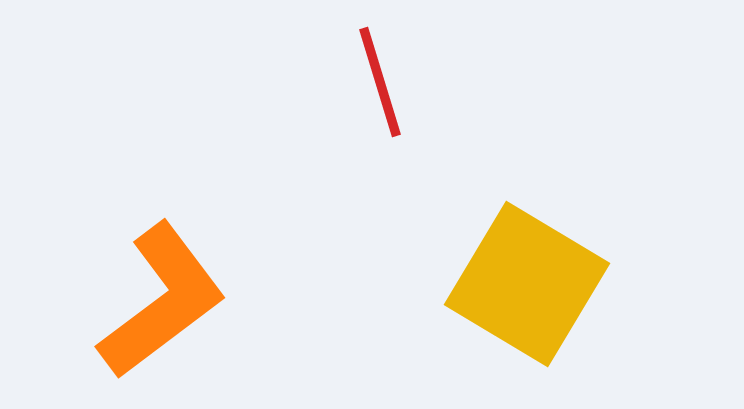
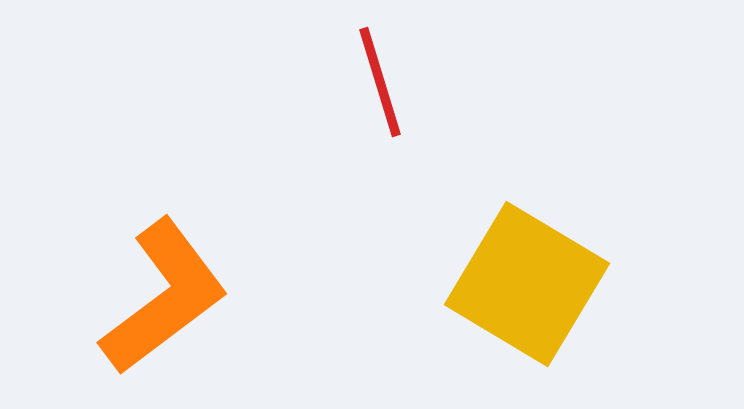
orange L-shape: moved 2 px right, 4 px up
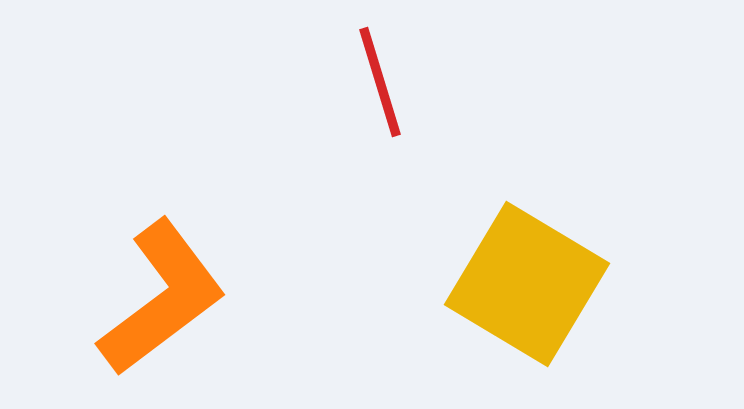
orange L-shape: moved 2 px left, 1 px down
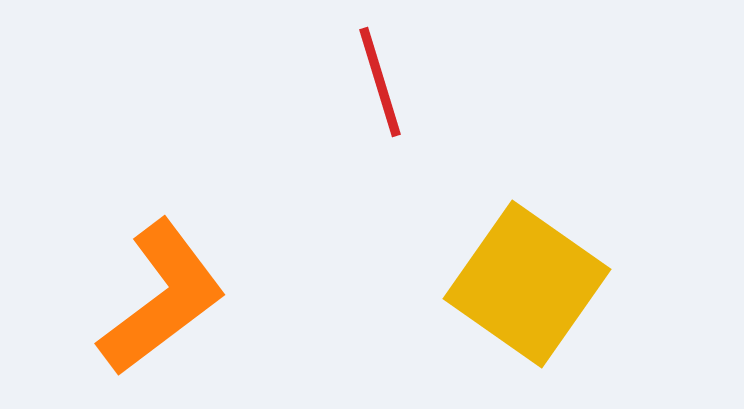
yellow square: rotated 4 degrees clockwise
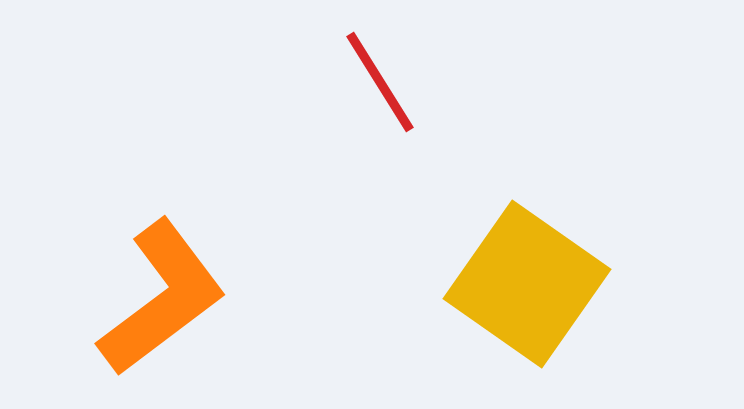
red line: rotated 15 degrees counterclockwise
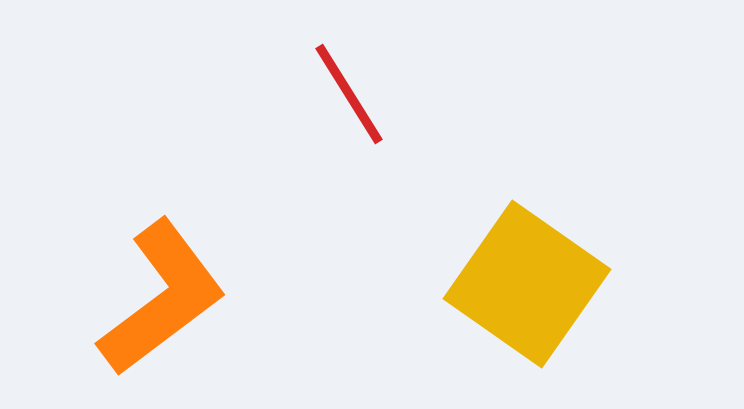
red line: moved 31 px left, 12 px down
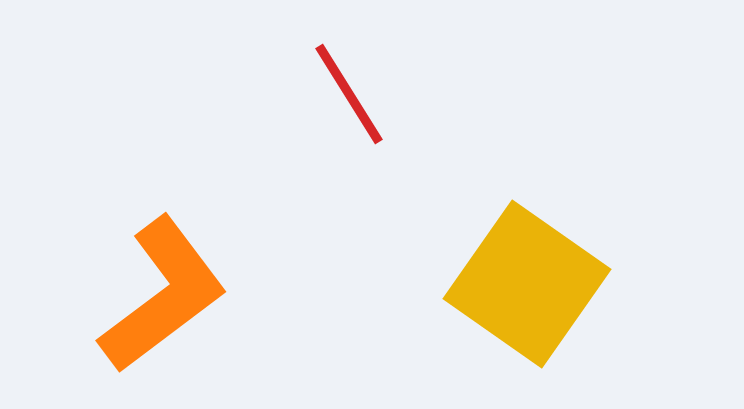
orange L-shape: moved 1 px right, 3 px up
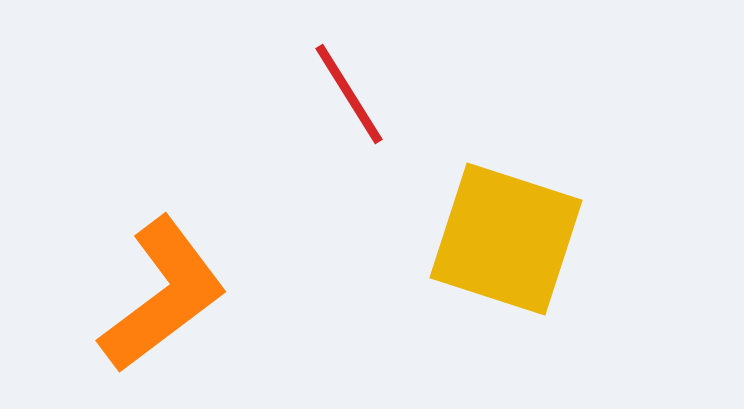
yellow square: moved 21 px left, 45 px up; rotated 17 degrees counterclockwise
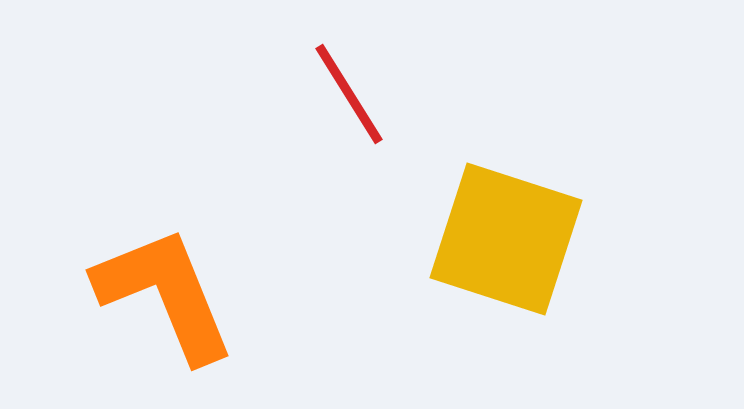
orange L-shape: moved 2 px right, 1 px up; rotated 75 degrees counterclockwise
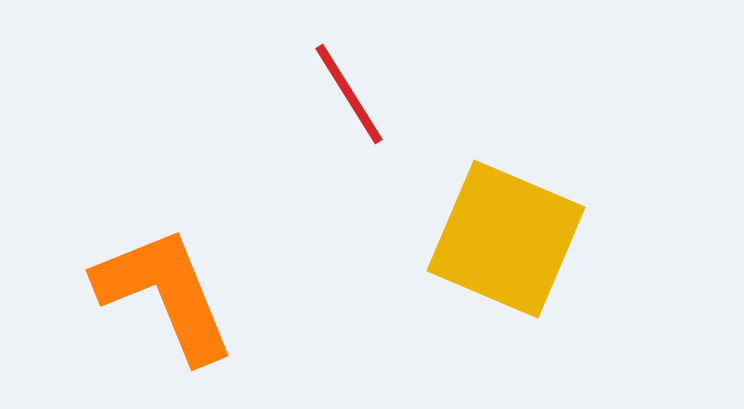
yellow square: rotated 5 degrees clockwise
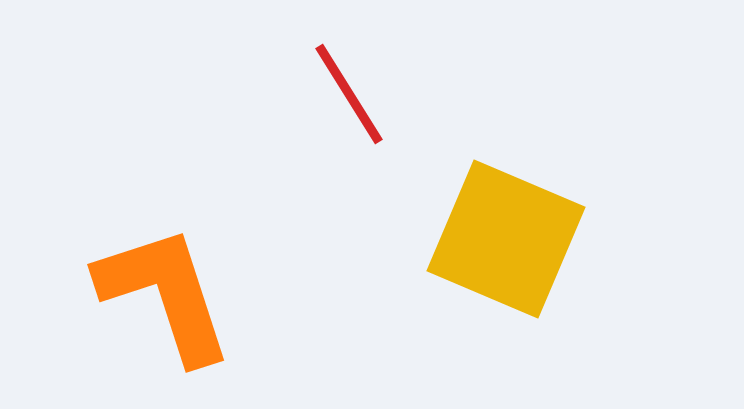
orange L-shape: rotated 4 degrees clockwise
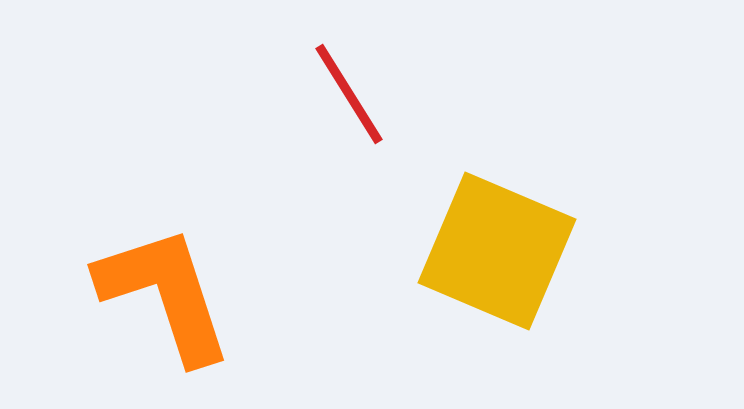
yellow square: moved 9 px left, 12 px down
